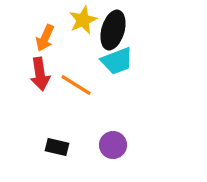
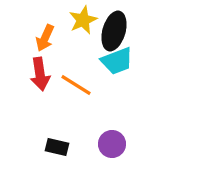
black ellipse: moved 1 px right, 1 px down
purple circle: moved 1 px left, 1 px up
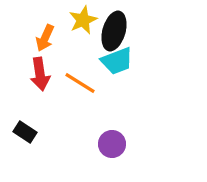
orange line: moved 4 px right, 2 px up
black rectangle: moved 32 px left, 15 px up; rotated 20 degrees clockwise
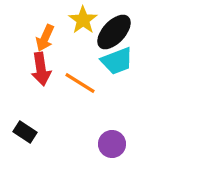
yellow star: rotated 12 degrees counterclockwise
black ellipse: moved 1 px down; rotated 27 degrees clockwise
red arrow: moved 1 px right, 5 px up
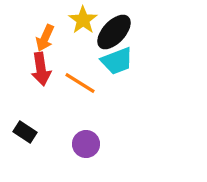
purple circle: moved 26 px left
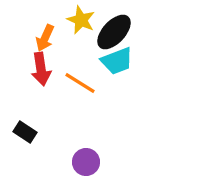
yellow star: moved 2 px left; rotated 12 degrees counterclockwise
purple circle: moved 18 px down
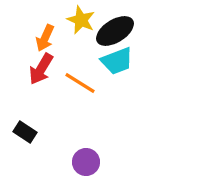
black ellipse: moved 1 px right, 1 px up; rotated 15 degrees clockwise
red arrow: rotated 40 degrees clockwise
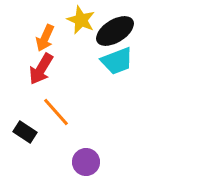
orange line: moved 24 px left, 29 px down; rotated 16 degrees clockwise
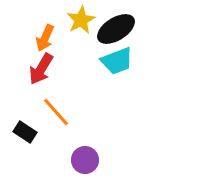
yellow star: rotated 20 degrees clockwise
black ellipse: moved 1 px right, 2 px up
purple circle: moved 1 px left, 2 px up
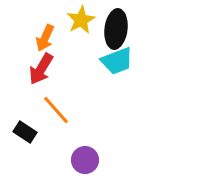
black ellipse: rotated 51 degrees counterclockwise
orange line: moved 2 px up
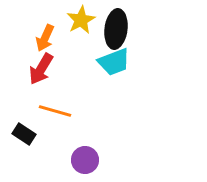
cyan trapezoid: moved 3 px left, 1 px down
orange line: moved 1 px left, 1 px down; rotated 32 degrees counterclockwise
black rectangle: moved 1 px left, 2 px down
